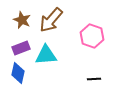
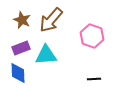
blue diamond: rotated 15 degrees counterclockwise
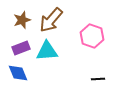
brown star: rotated 30 degrees clockwise
cyan triangle: moved 1 px right, 4 px up
blue diamond: rotated 20 degrees counterclockwise
black line: moved 4 px right
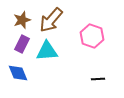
purple rectangle: moved 1 px right, 4 px up; rotated 42 degrees counterclockwise
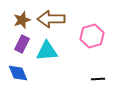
brown arrow: moved 1 px up; rotated 48 degrees clockwise
pink hexagon: rotated 25 degrees clockwise
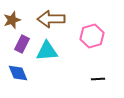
brown star: moved 10 px left
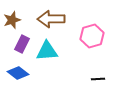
blue diamond: rotated 30 degrees counterclockwise
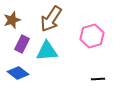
brown arrow: rotated 56 degrees counterclockwise
